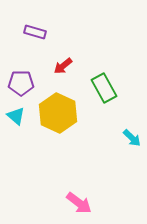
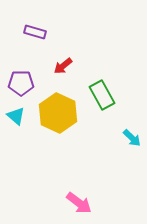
green rectangle: moved 2 px left, 7 px down
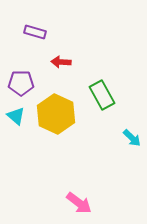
red arrow: moved 2 px left, 4 px up; rotated 42 degrees clockwise
yellow hexagon: moved 2 px left, 1 px down
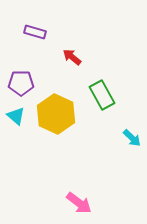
red arrow: moved 11 px right, 5 px up; rotated 36 degrees clockwise
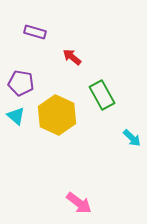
purple pentagon: rotated 10 degrees clockwise
yellow hexagon: moved 1 px right, 1 px down
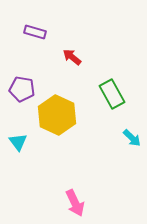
purple pentagon: moved 1 px right, 6 px down
green rectangle: moved 10 px right, 1 px up
cyan triangle: moved 2 px right, 26 px down; rotated 12 degrees clockwise
pink arrow: moved 4 px left; rotated 28 degrees clockwise
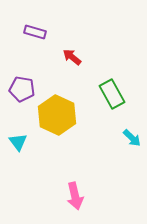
pink arrow: moved 7 px up; rotated 12 degrees clockwise
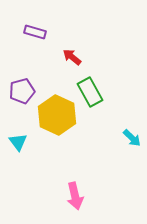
purple pentagon: moved 2 px down; rotated 25 degrees counterclockwise
green rectangle: moved 22 px left, 2 px up
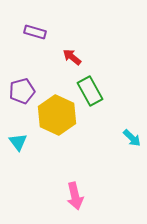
green rectangle: moved 1 px up
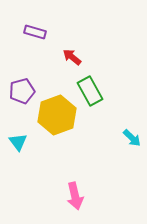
yellow hexagon: rotated 15 degrees clockwise
